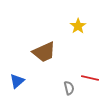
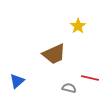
brown trapezoid: moved 10 px right, 2 px down
gray semicircle: rotated 64 degrees counterclockwise
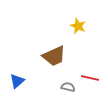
yellow star: rotated 14 degrees counterclockwise
brown trapezoid: moved 2 px down
gray semicircle: moved 1 px left, 1 px up
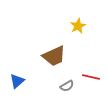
yellow star: rotated 21 degrees clockwise
red line: moved 1 px right, 1 px up
gray semicircle: moved 1 px left, 1 px up; rotated 136 degrees clockwise
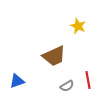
yellow star: rotated 21 degrees counterclockwise
red line: moved 3 px left, 3 px down; rotated 66 degrees clockwise
blue triangle: rotated 21 degrees clockwise
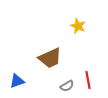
brown trapezoid: moved 4 px left, 2 px down
